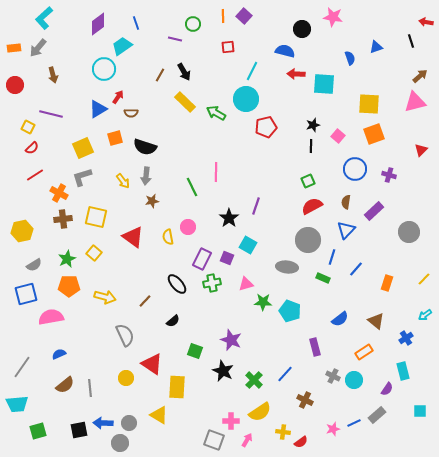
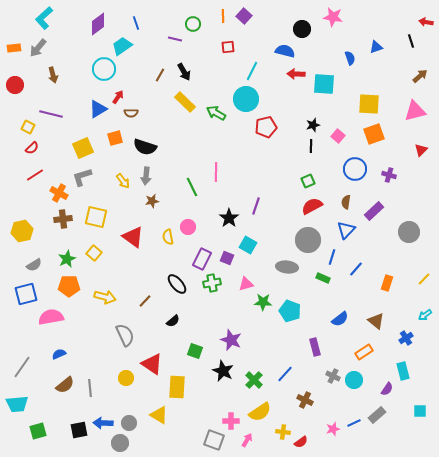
pink triangle at (415, 102): moved 9 px down
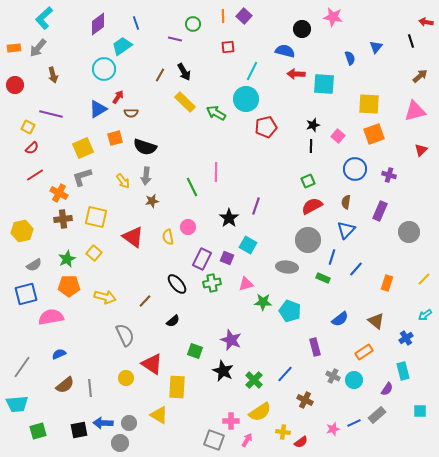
blue triangle at (376, 47): rotated 32 degrees counterclockwise
purple rectangle at (374, 211): moved 6 px right; rotated 24 degrees counterclockwise
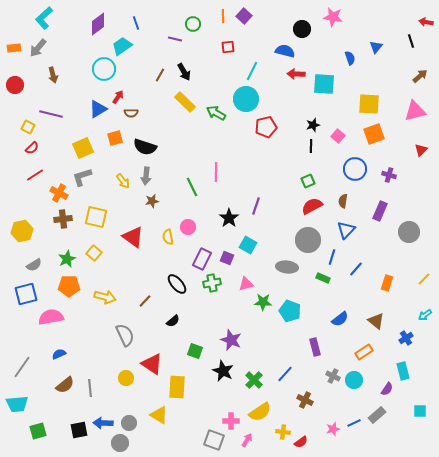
brown semicircle at (346, 202): moved 3 px left, 1 px up
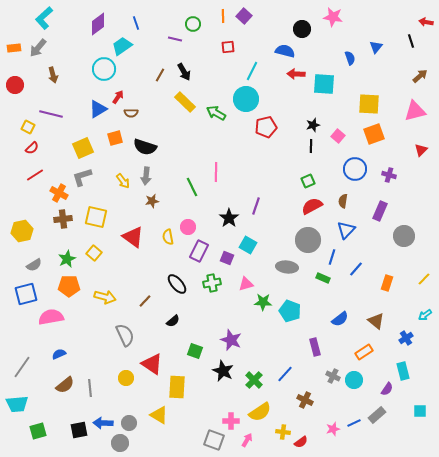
gray circle at (409, 232): moved 5 px left, 4 px down
purple rectangle at (202, 259): moved 3 px left, 8 px up
